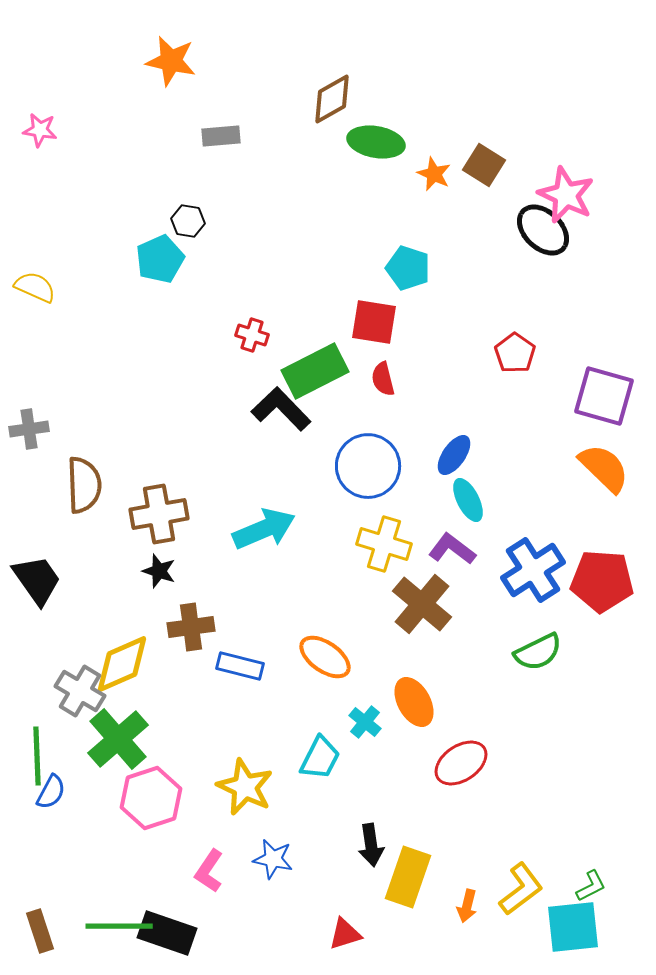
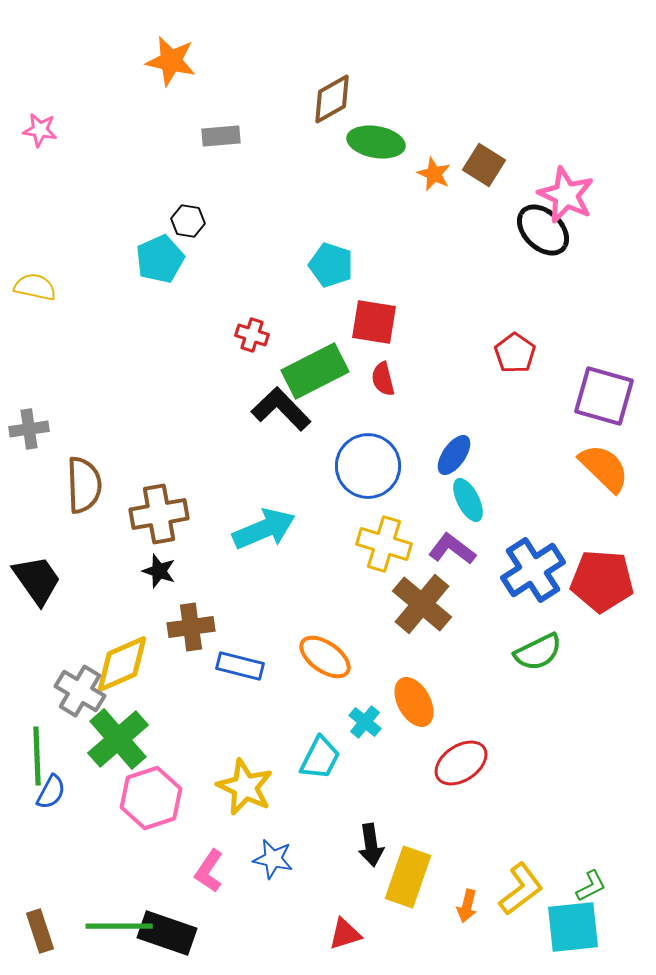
cyan pentagon at (408, 268): moved 77 px left, 3 px up
yellow semicircle at (35, 287): rotated 12 degrees counterclockwise
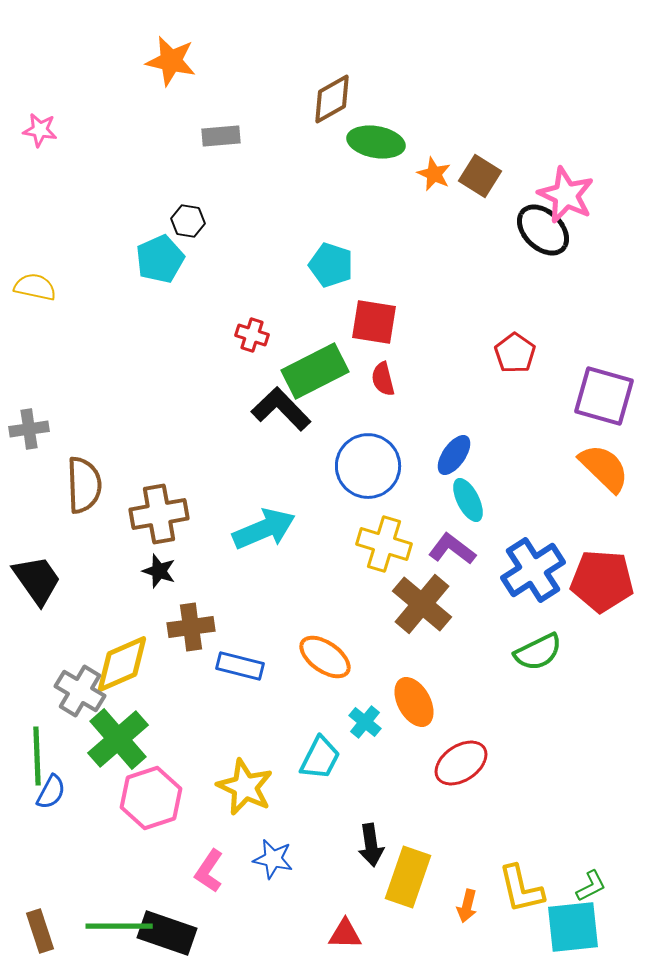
brown square at (484, 165): moved 4 px left, 11 px down
yellow L-shape at (521, 889): rotated 114 degrees clockwise
red triangle at (345, 934): rotated 18 degrees clockwise
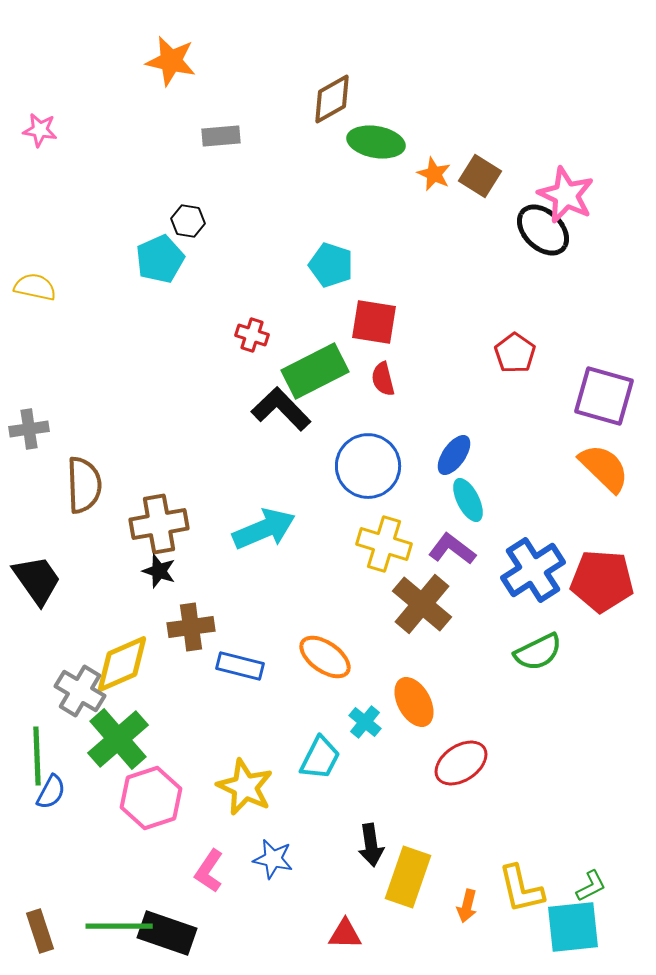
brown cross at (159, 514): moved 10 px down
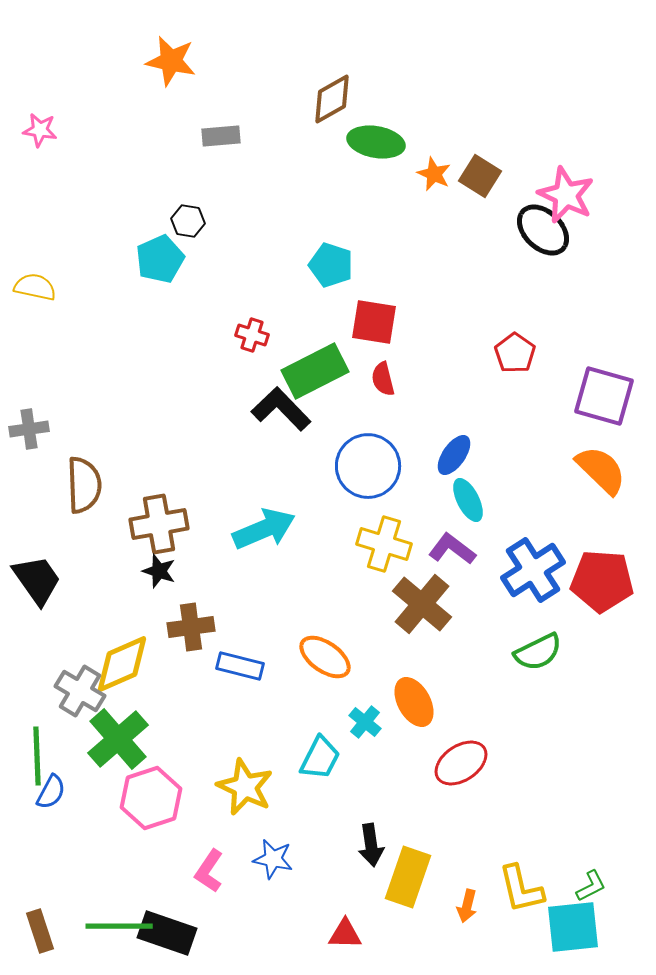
orange semicircle at (604, 468): moved 3 px left, 2 px down
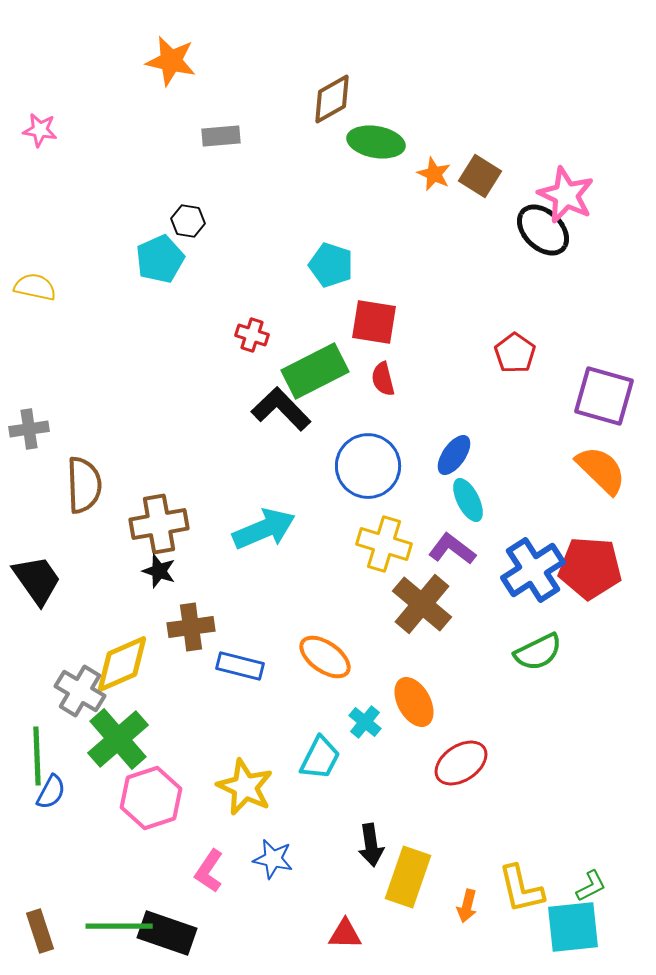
red pentagon at (602, 581): moved 12 px left, 13 px up
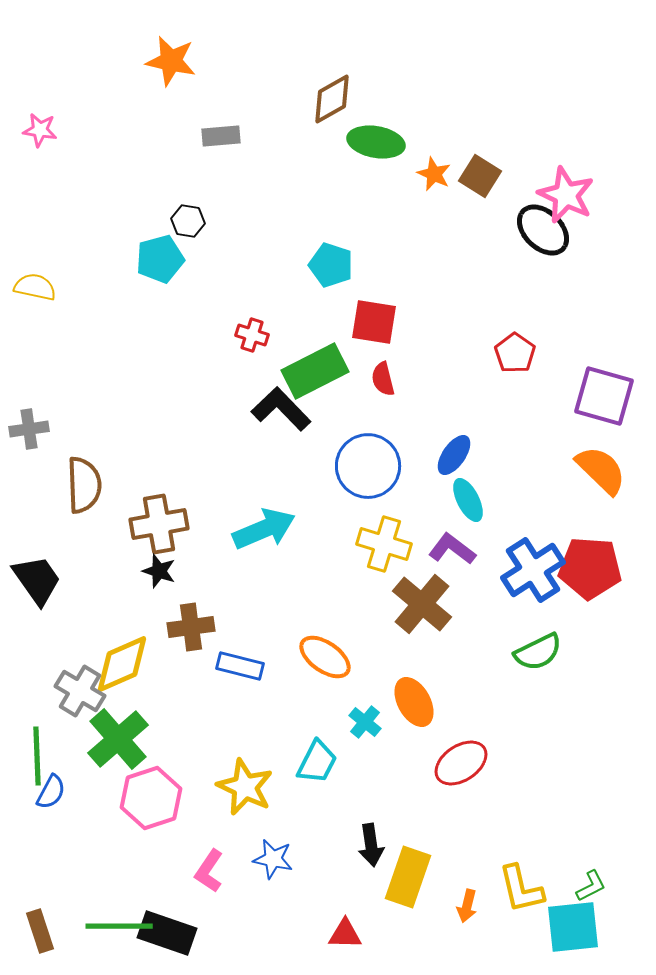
cyan pentagon at (160, 259): rotated 9 degrees clockwise
cyan trapezoid at (320, 758): moved 3 px left, 4 px down
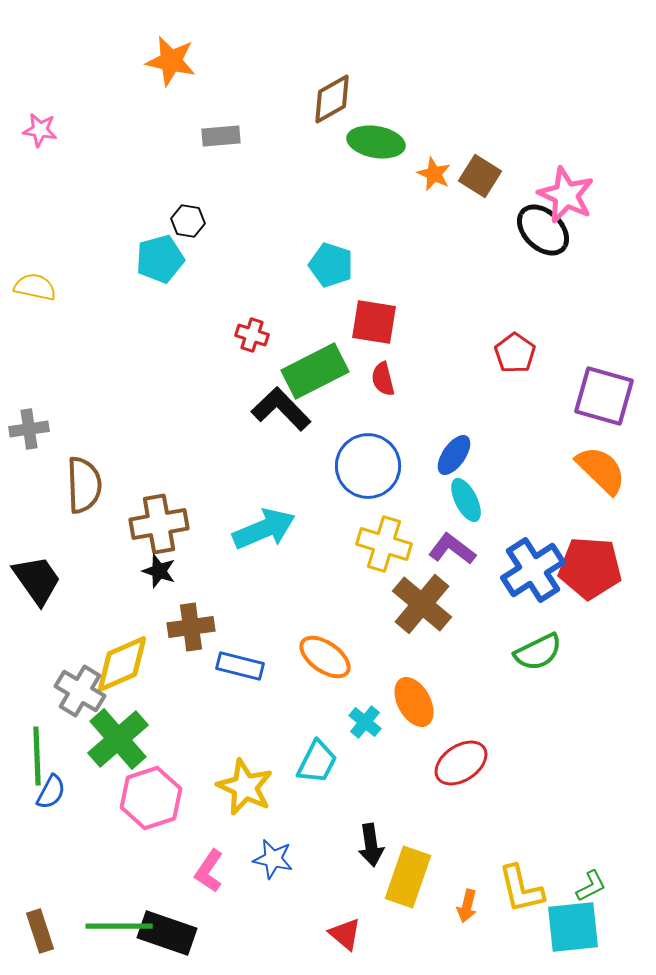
cyan ellipse at (468, 500): moved 2 px left
red triangle at (345, 934): rotated 39 degrees clockwise
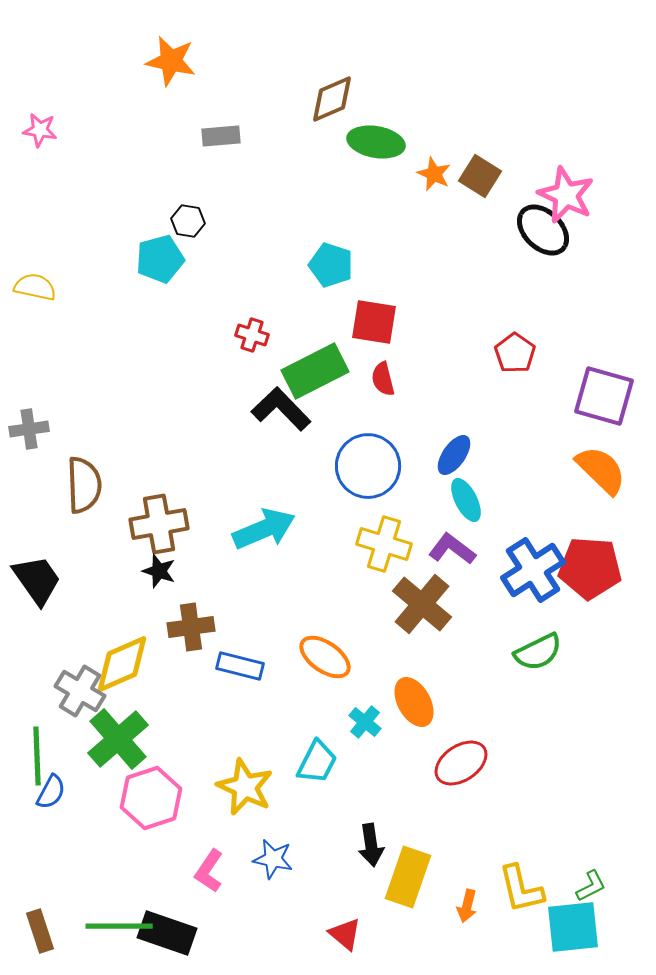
brown diamond at (332, 99): rotated 6 degrees clockwise
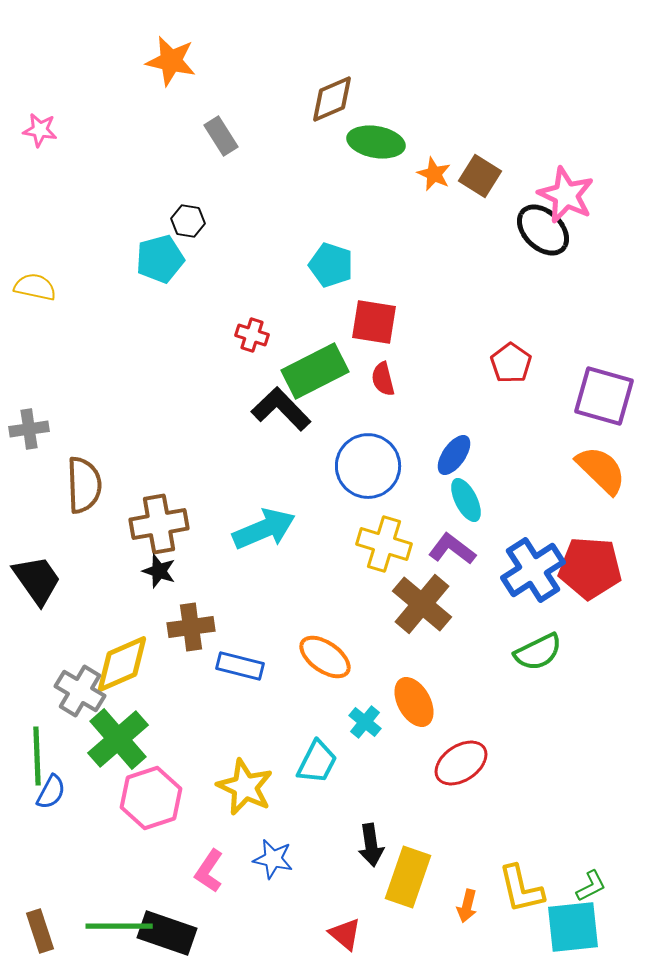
gray rectangle at (221, 136): rotated 63 degrees clockwise
red pentagon at (515, 353): moved 4 px left, 10 px down
